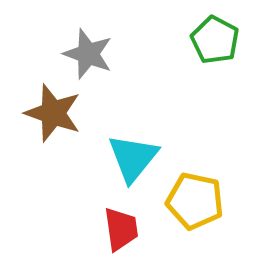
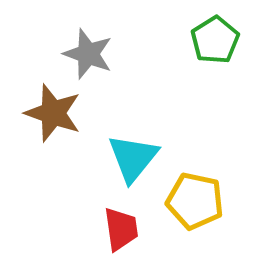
green pentagon: rotated 12 degrees clockwise
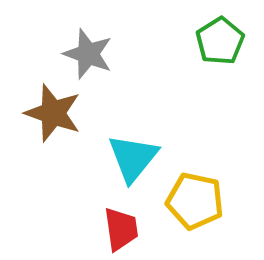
green pentagon: moved 5 px right, 1 px down
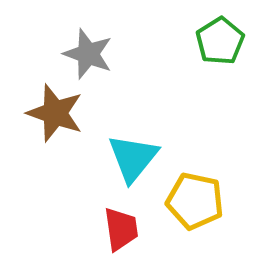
brown star: moved 2 px right
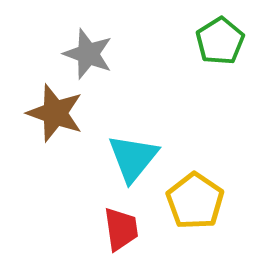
yellow pentagon: rotated 22 degrees clockwise
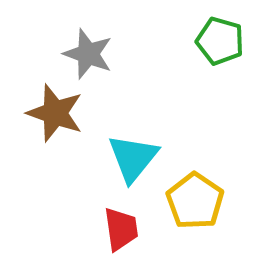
green pentagon: rotated 24 degrees counterclockwise
